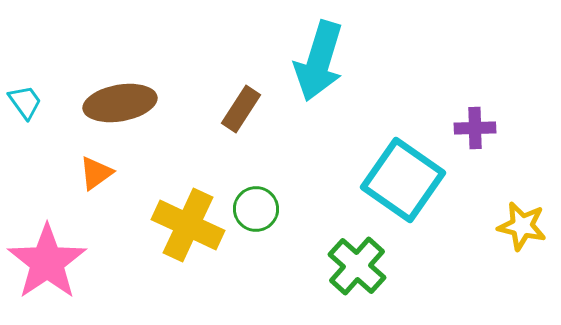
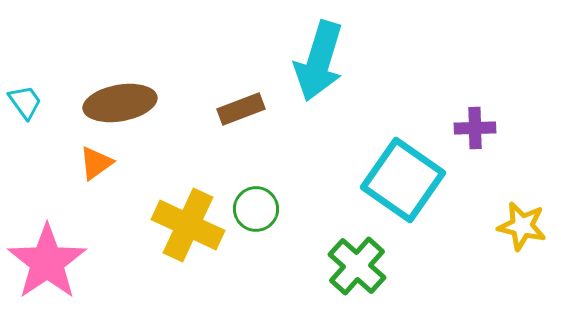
brown rectangle: rotated 36 degrees clockwise
orange triangle: moved 10 px up
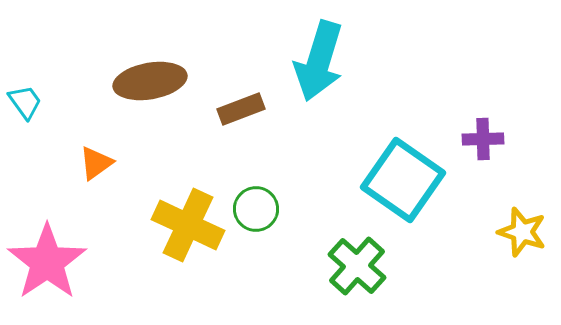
brown ellipse: moved 30 px right, 22 px up
purple cross: moved 8 px right, 11 px down
yellow star: moved 6 px down; rotated 6 degrees clockwise
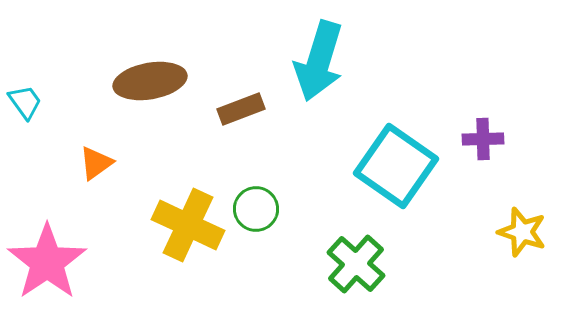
cyan square: moved 7 px left, 14 px up
green cross: moved 1 px left, 2 px up
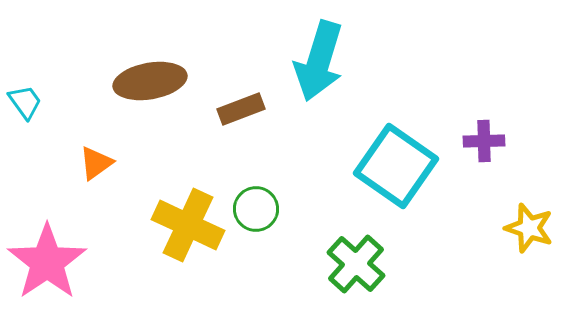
purple cross: moved 1 px right, 2 px down
yellow star: moved 7 px right, 4 px up
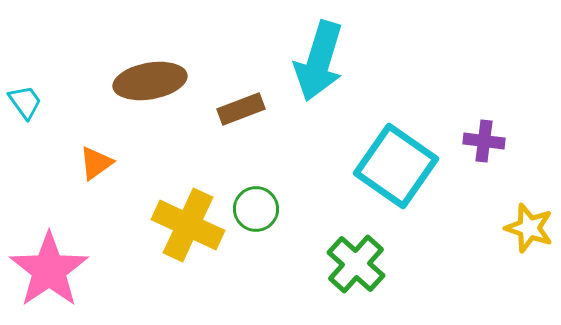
purple cross: rotated 9 degrees clockwise
pink star: moved 2 px right, 8 px down
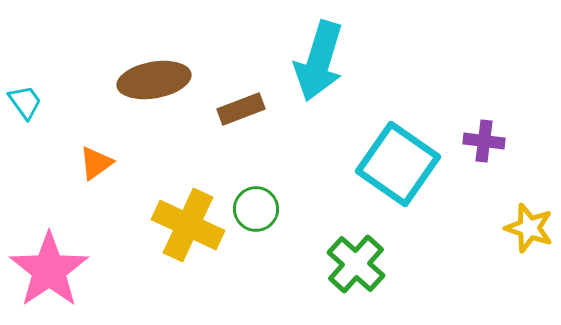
brown ellipse: moved 4 px right, 1 px up
cyan square: moved 2 px right, 2 px up
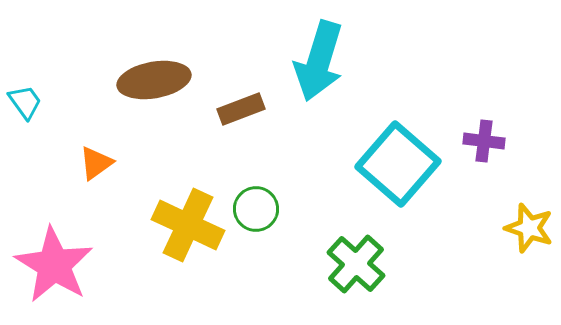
cyan square: rotated 6 degrees clockwise
pink star: moved 5 px right, 5 px up; rotated 6 degrees counterclockwise
